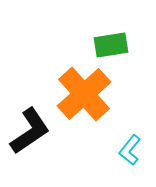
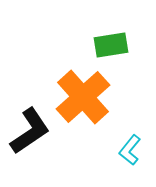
orange cross: moved 1 px left, 3 px down
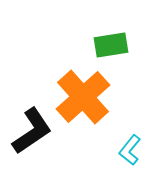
black L-shape: moved 2 px right
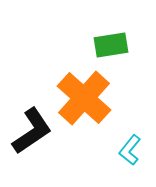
orange cross: moved 1 px right, 1 px down; rotated 6 degrees counterclockwise
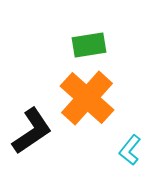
green rectangle: moved 22 px left
orange cross: moved 3 px right
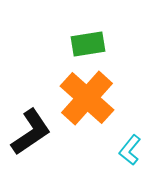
green rectangle: moved 1 px left, 1 px up
black L-shape: moved 1 px left, 1 px down
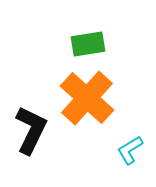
black L-shape: moved 2 px up; rotated 30 degrees counterclockwise
cyan L-shape: rotated 20 degrees clockwise
